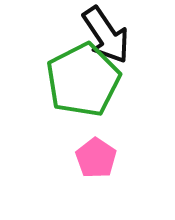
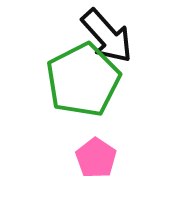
black arrow: moved 1 px right, 1 px down; rotated 8 degrees counterclockwise
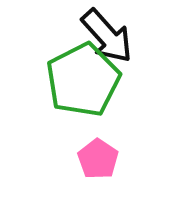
pink pentagon: moved 2 px right, 1 px down
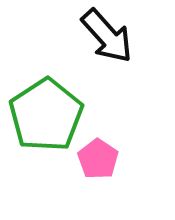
green pentagon: moved 37 px left, 35 px down; rotated 6 degrees counterclockwise
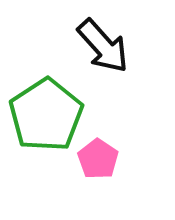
black arrow: moved 4 px left, 10 px down
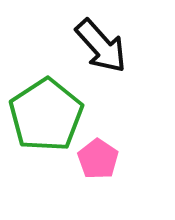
black arrow: moved 2 px left
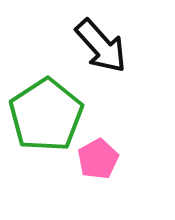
pink pentagon: rotated 9 degrees clockwise
